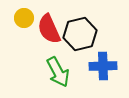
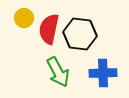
red semicircle: rotated 36 degrees clockwise
black hexagon: rotated 20 degrees clockwise
blue cross: moved 7 px down
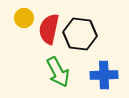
blue cross: moved 1 px right, 2 px down
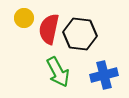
blue cross: rotated 12 degrees counterclockwise
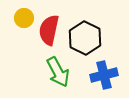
red semicircle: moved 1 px down
black hexagon: moved 5 px right, 4 px down; rotated 20 degrees clockwise
